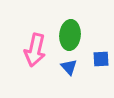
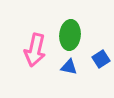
blue square: rotated 30 degrees counterclockwise
blue triangle: rotated 36 degrees counterclockwise
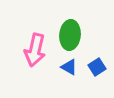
blue square: moved 4 px left, 8 px down
blue triangle: rotated 18 degrees clockwise
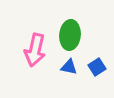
blue triangle: rotated 18 degrees counterclockwise
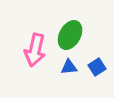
green ellipse: rotated 24 degrees clockwise
blue triangle: rotated 18 degrees counterclockwise
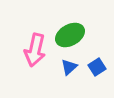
green ellipse: rotated 32 degrees clockwise
blue triangle: rotated 36 degrees counterclockwise
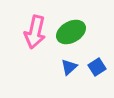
green ellipse: moved 1 px right, 3 px up
pink arrow: moved 18 px up
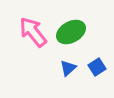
pink arrow: moved 2 px left; rotated 128 degrees clockwise
blue triangle: moved 1 px left, 1 px down
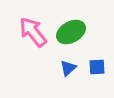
blue square: rotated 30 degrees clockwise
